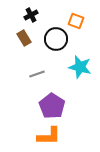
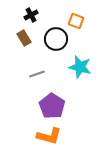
orange L-shape: rotated 15 degrees clockwise
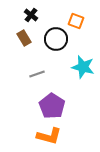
black cross: rotated 24 degrees counterclockwise
cyan star: moved 3 px right
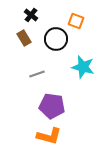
purple pentagon: rotated 25 degrees counterclockwise
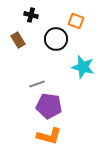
black cross: rotated 24 degrees counterclockwise
brown rectangle: moved 6 px left, 2 px down
gray line: moved 10 px down
purple pentagon: moved 3 px left
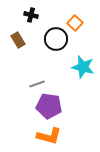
orange square: moved 1 px left, 2 px down; rotated 21 degrees clockwise
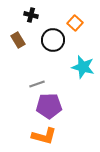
black circle: moved 3 px left, 1 px down
purple pentagon: rotated 10 degrees counterclockwise
orange L-shape: moved 5 px left
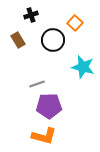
black cross: rotated 32 degrees counterclockwise
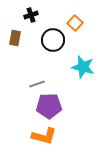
brown rectangle: moved 3 px left, 2 px up; rotated 42 degrees clockwise
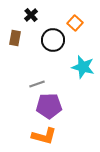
black cross: rotated 24 degrees counterclockwise
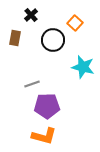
gray line: moved 5 px left
purple pentagon: moved 2 px left
